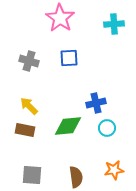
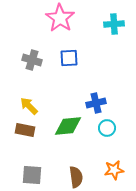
gray cross: moved 3 px right, 1 px up
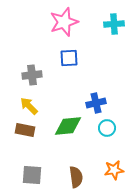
pink star: moved 4 px right, 4 px down; rotated 20 degrees clockwise
gray cross: moved 15 px down; rotated 24 degrees counterclockwise
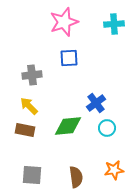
blue cross: rotated 24 degrees counterclockwise
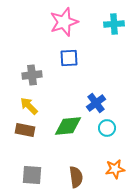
orange star: moved 1 px right, 1 px up
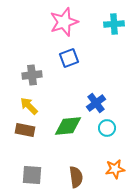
blue square: rotated 18 degrees counterclockwise
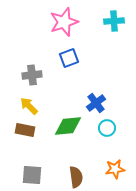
cyan cross: moved 3 px up
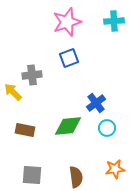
pink star: moved 3 px right
yellow arrow: moved 16 px left, 14 px up
